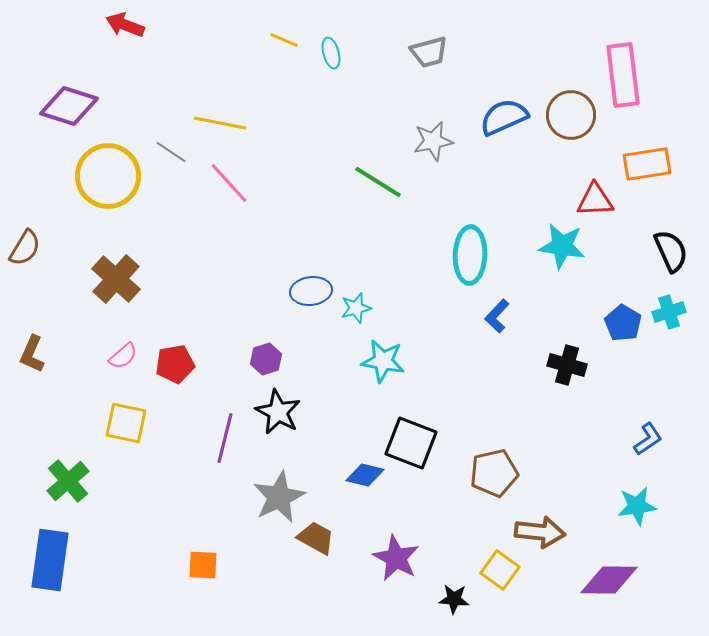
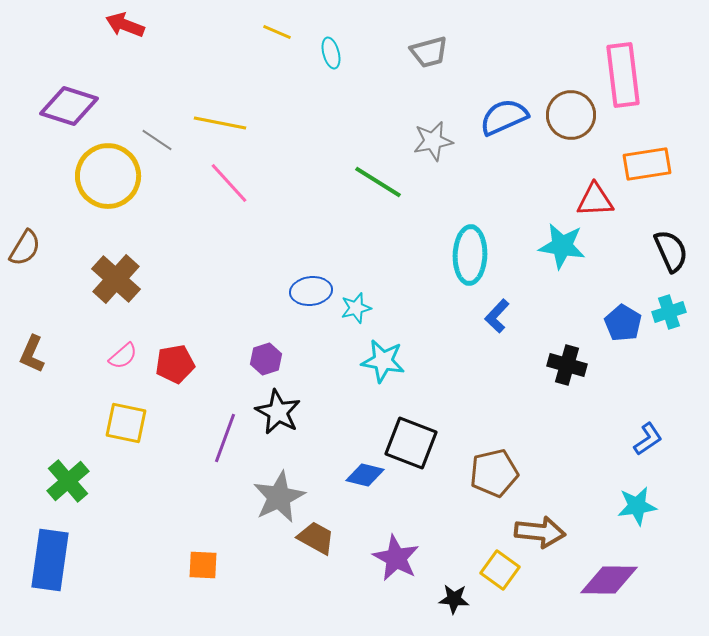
yellow line at (284, 40): moved 7 px left, 8 px up
gray line at (171, 152): moved 14 px left, 12 px up
purple line at (225, 438): rotated 6 degrees clockwise
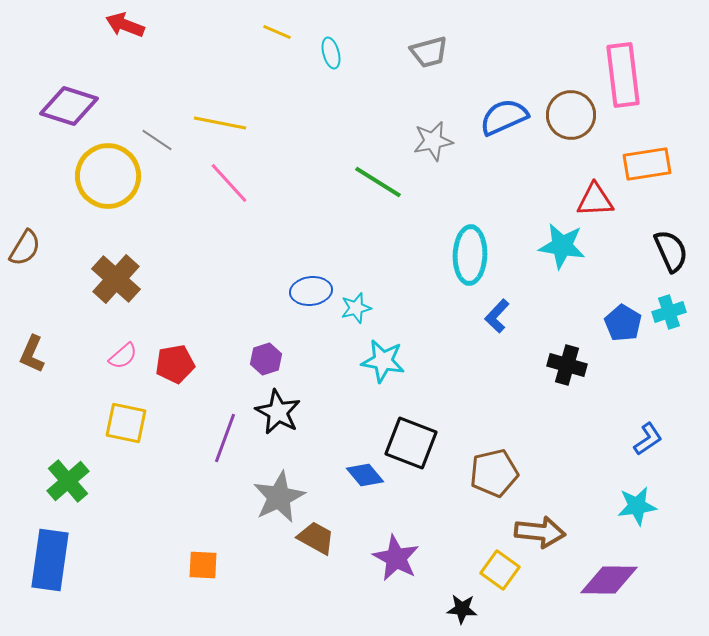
blue diamond at (365, 475): rotated 36 degrees clockwise
black star at (454, 599): moved 8 px right, 10 px down
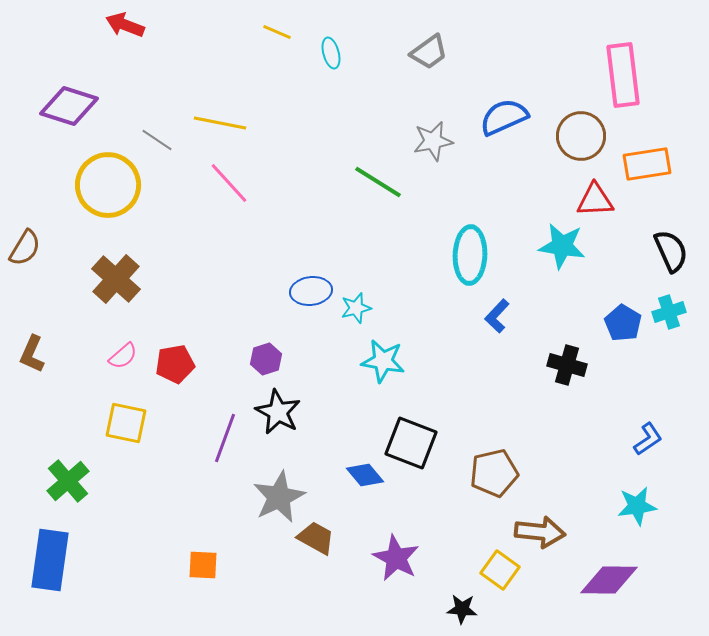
gray trapezoid at (429, 52): rotated 21 degrees counterclockwise
brown circle at (571, 115): moved 10 px right, 21 px down
yellow circle at (108, 176): moved 9 px down
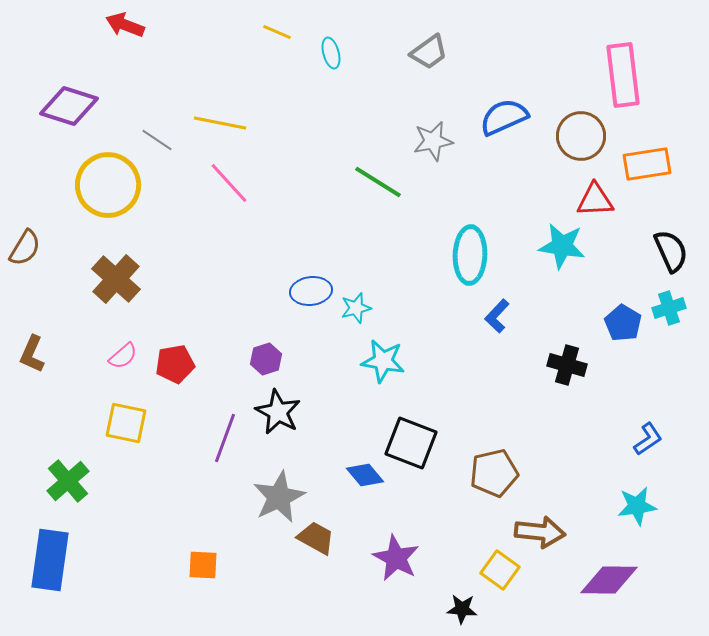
cyan cross at (669, 312): moved 4 px up
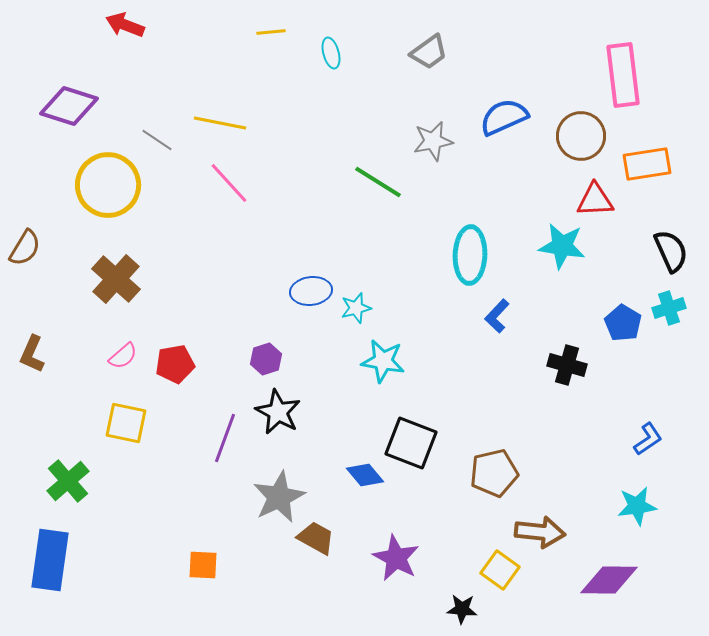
yellow line at (277, 32): moved 6 px left; rotated 28 degrees counterclockwise
